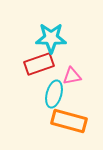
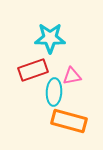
cyan star: moved 1 px left
red rectangle: moved 6 px left, 6 px down
cyan ellipse: moved 2 px up; rotated 12 degrees counterclockwise
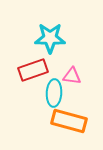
pink triangle: rotated 18 degrees clockwise
cyan ellipse: moved 1 px down
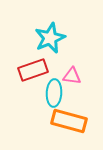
cyan star: rotated 24 degrees counterclockwise
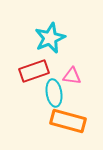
red rectangle: moved 1 px right, 1 px down
cyan ellipse: rotated 12 degrees counterclockwise
orange rectangle: moved 1 px left
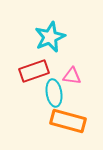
cyan star: moved 1 px up
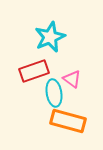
pink triangle: moved 3 px down; rotated 30 degrees clockwise
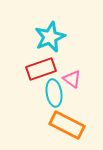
red rectangle: moved 7 px right, 2 px up
orange rectangle: moved 1 px left, 4 px down; rotated 12 degrees clockwise
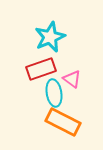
orange rectangle: moved 4 px left, 3 px up
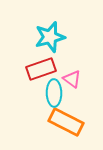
cyan star: rotated 8 degrees clockwise
cyan ellipse: rotated 8 degrees clockwise
orange rectangle: moved 3 px right
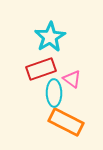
cyan star: rotated 16 degrees counterclockwise
